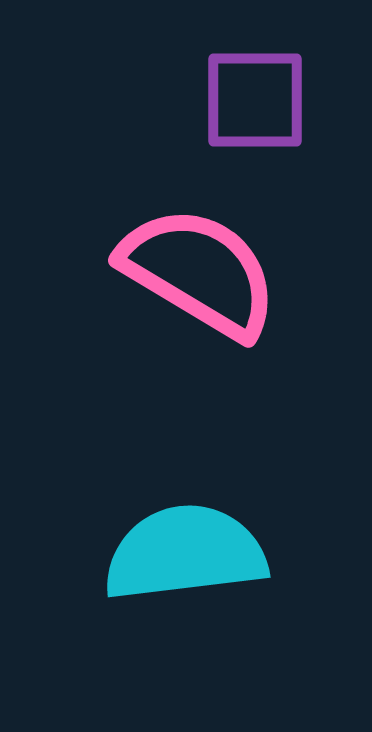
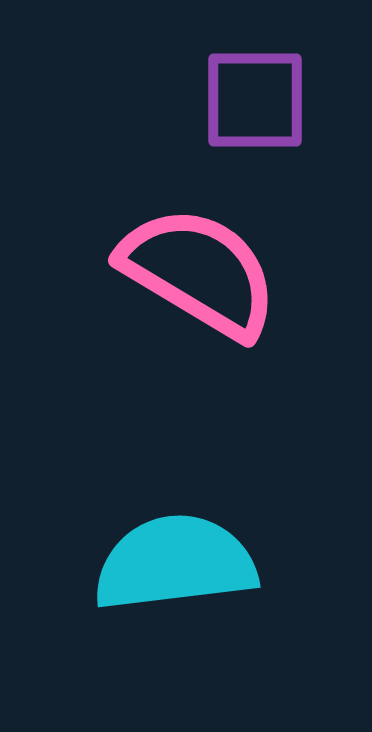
cyan semicircle: moved 10 px left, 10 px down
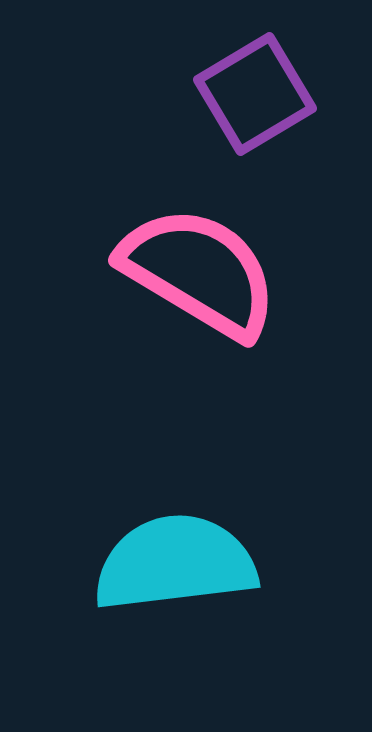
purple square: moved 6 px up; rotated 31 degrees counterclockwise
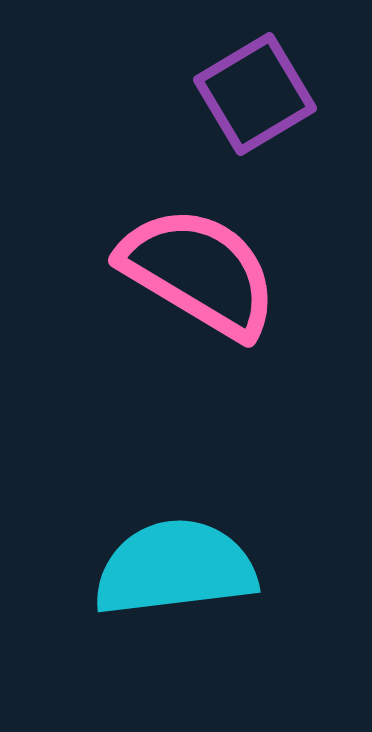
cyan semicircle: moved 5 px down
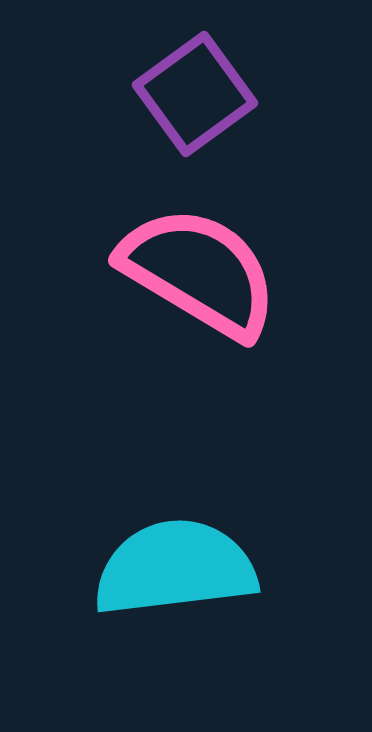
purple square: moved 60 px left; rotated 5 degrees counterclockwise
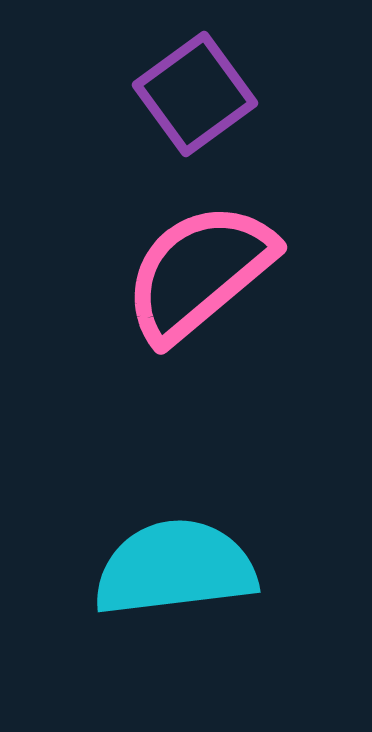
pink semicircle: rotated 71 degrees counterclockwise
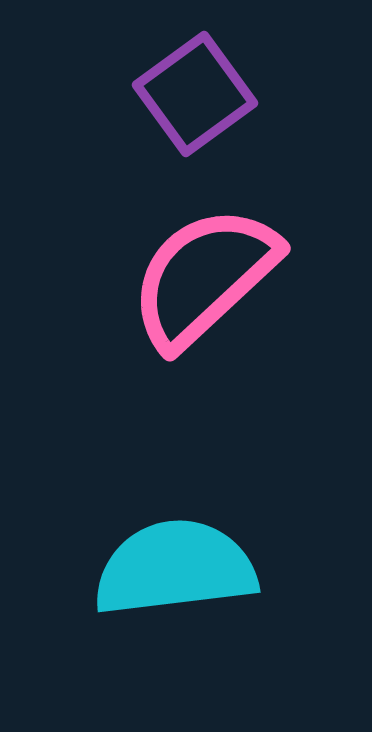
pink semicircle: moved 5 px right, 5 px down; rotated 3 degrees counterclockwise
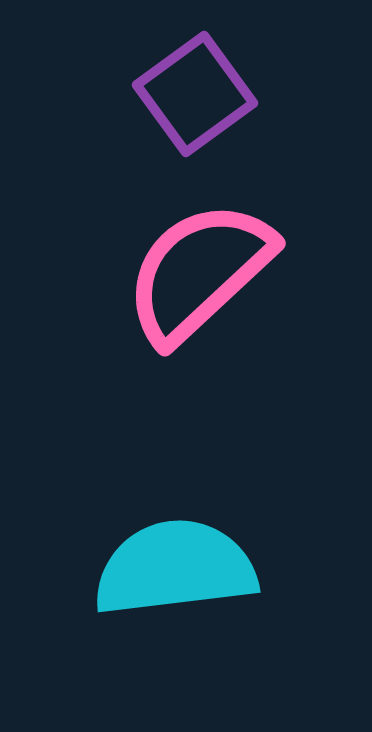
pink semicircle: moved 5 px left, 5 px up
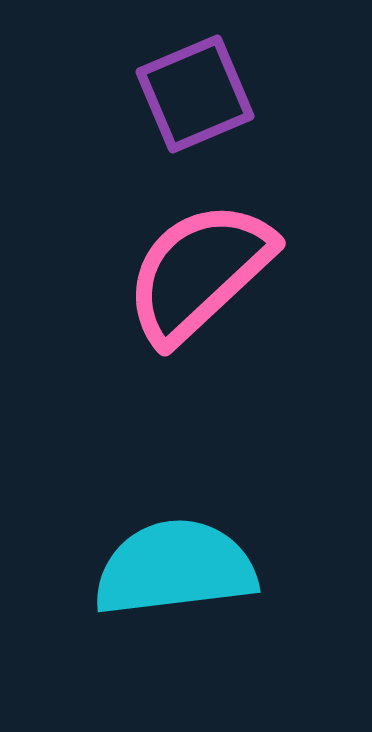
purple square: rotated 13 degrees clockwise
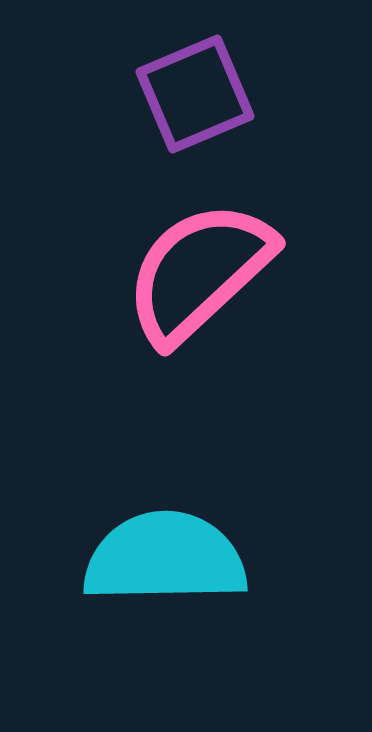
cyan semicircle: moved 10 px left, 10 px up; rotated 6 degrees clockwise
